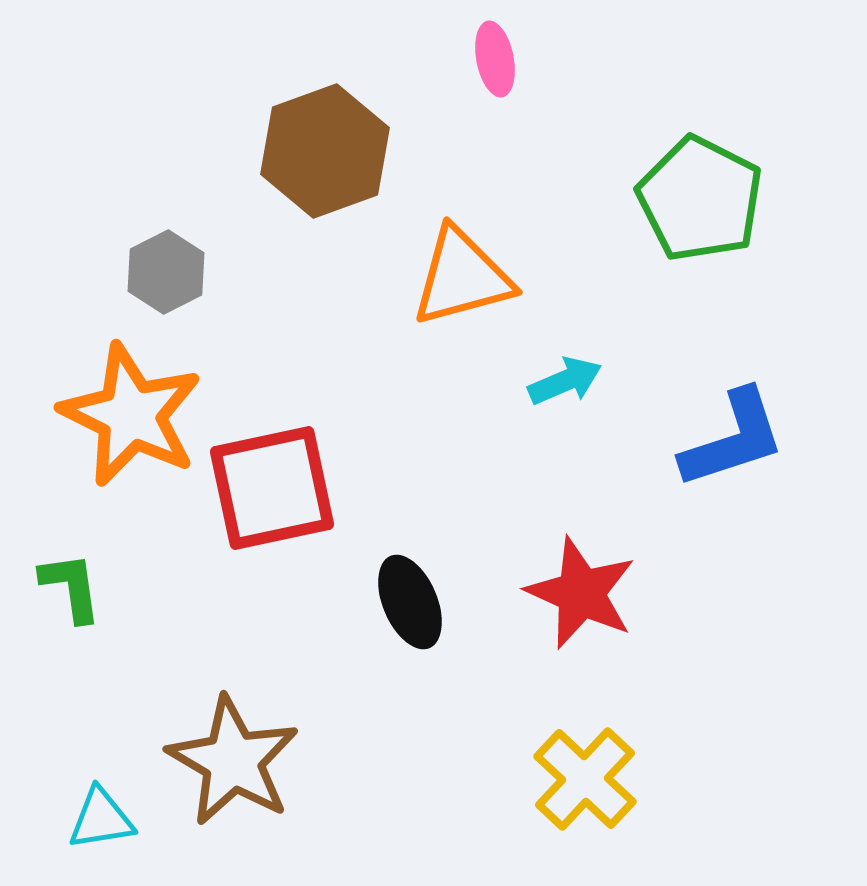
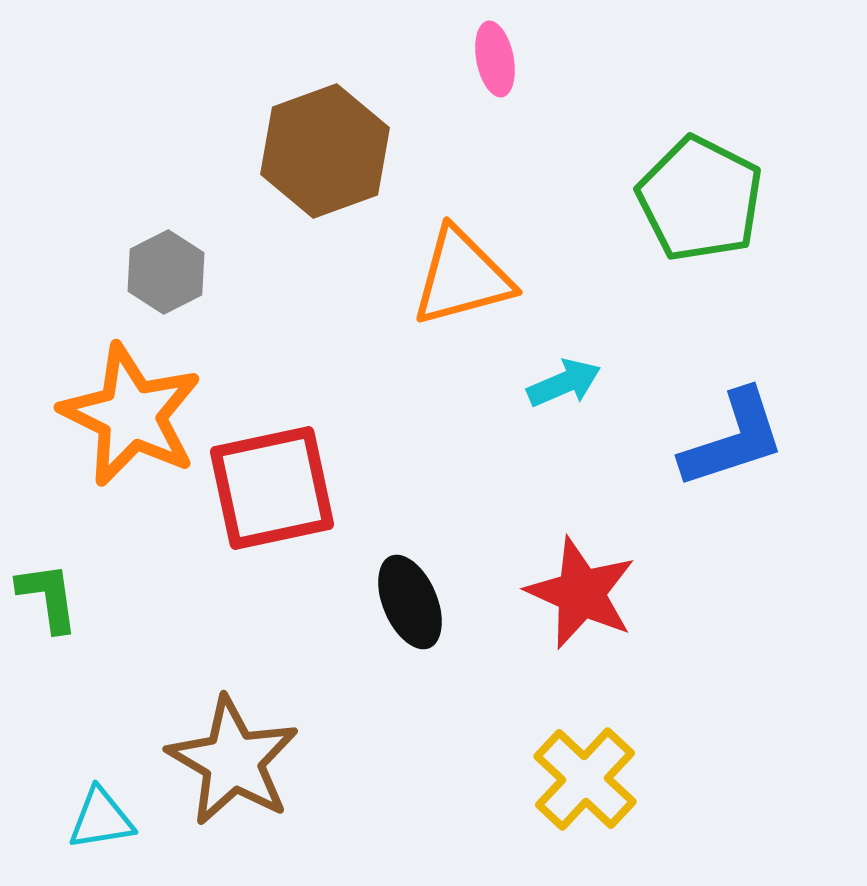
cyan arrow: moved 1 px left, 2 px down
green L-shape: moved 23 px left, 10 px down
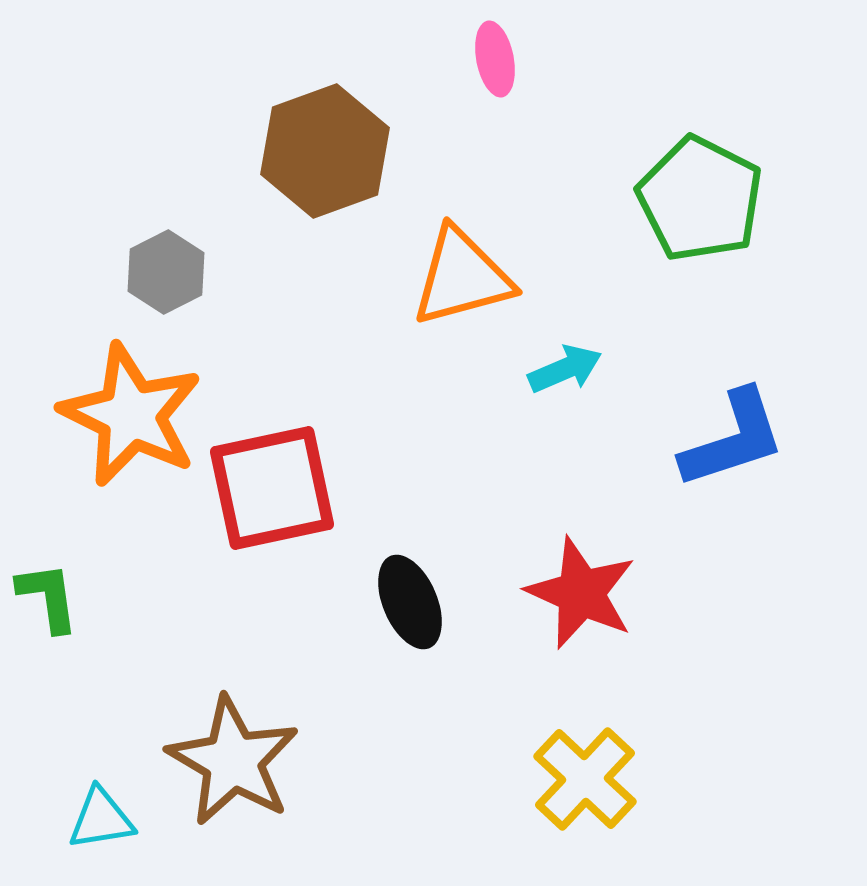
cyan arrow: moved 1 px right, 14 px up
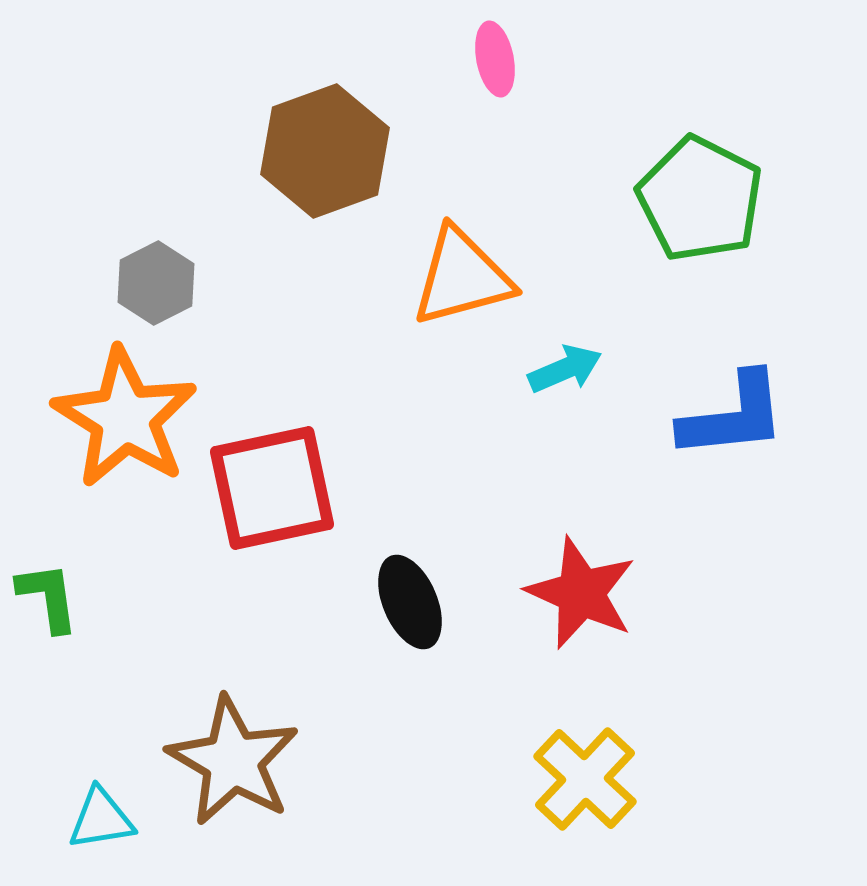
gray hexagon: moved 10 px left, 11 px down
orange star: moved 6 px left, 3 px down; rotated 6 degrees clockwise
blue L-shape: moved 23 px up; rotated 12 degrees clockwise
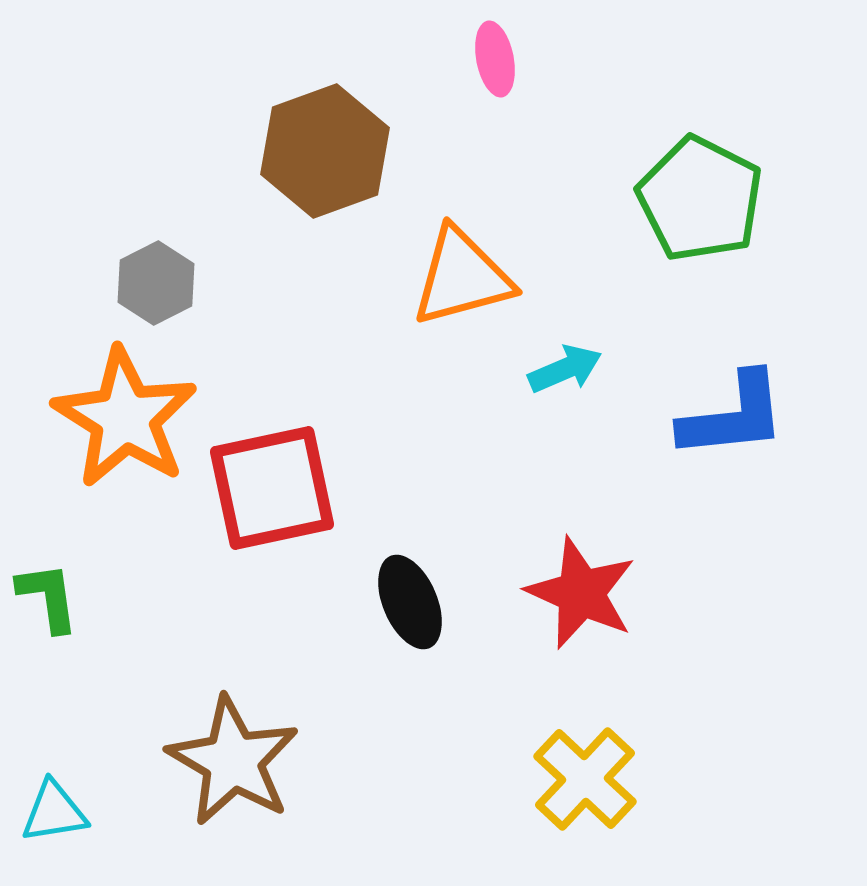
cyan triangle: moved 47 px left, 7 px up
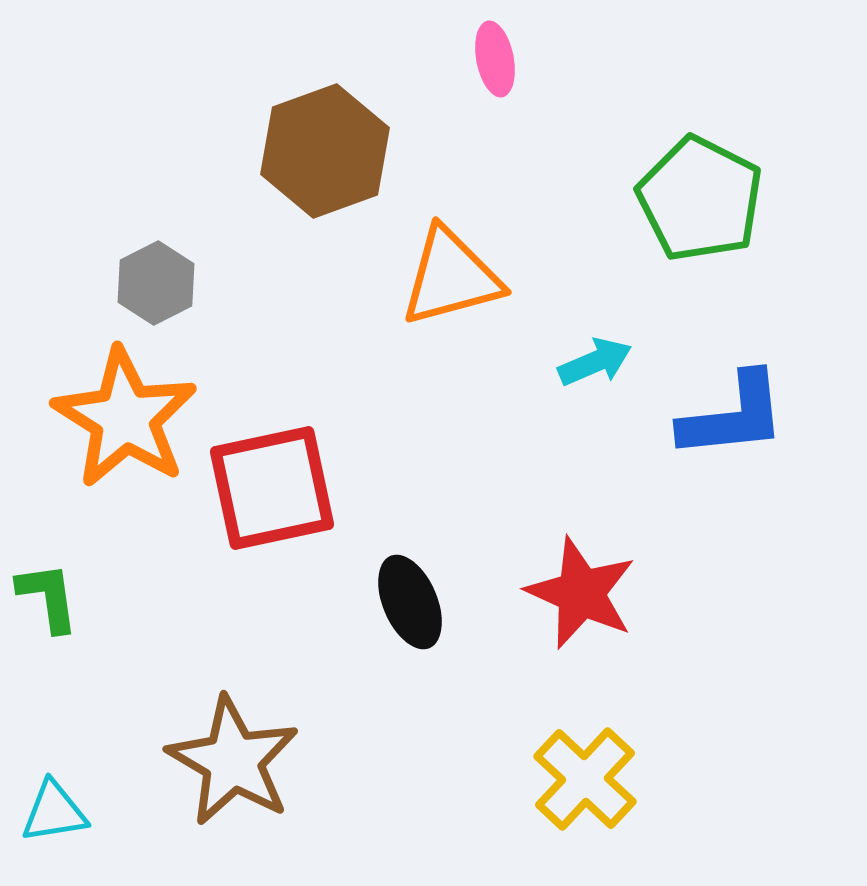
orange triangle: moved 11 px left
cyan arrow: moved 30 px right, 7 px up
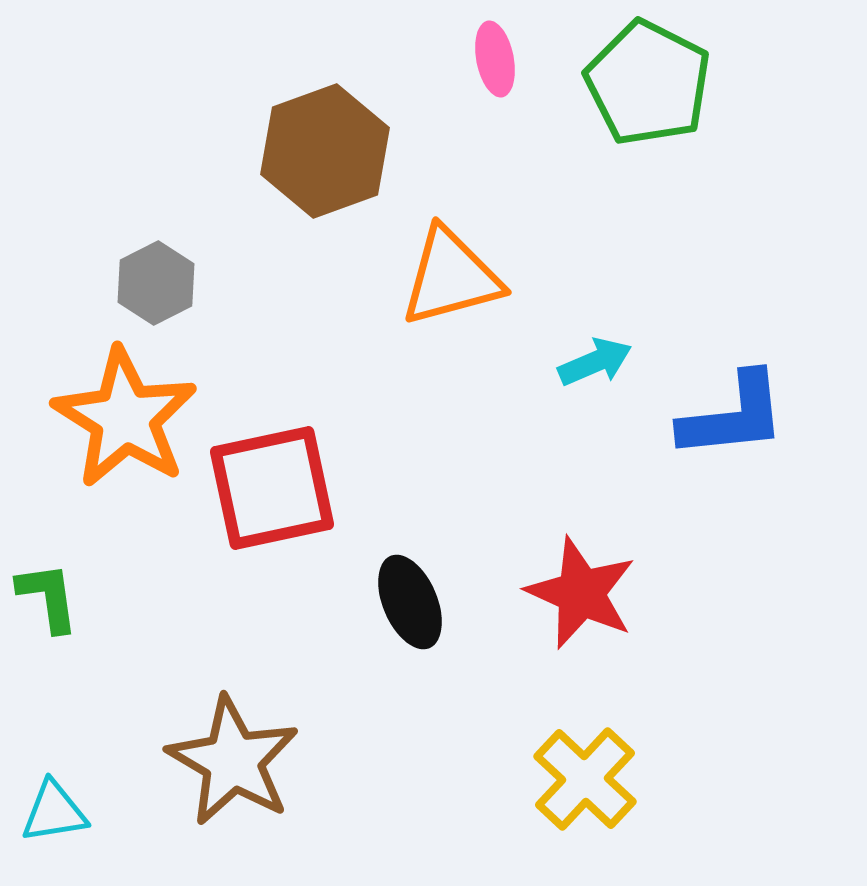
green pentagon: moved 52 px left, 116 px up
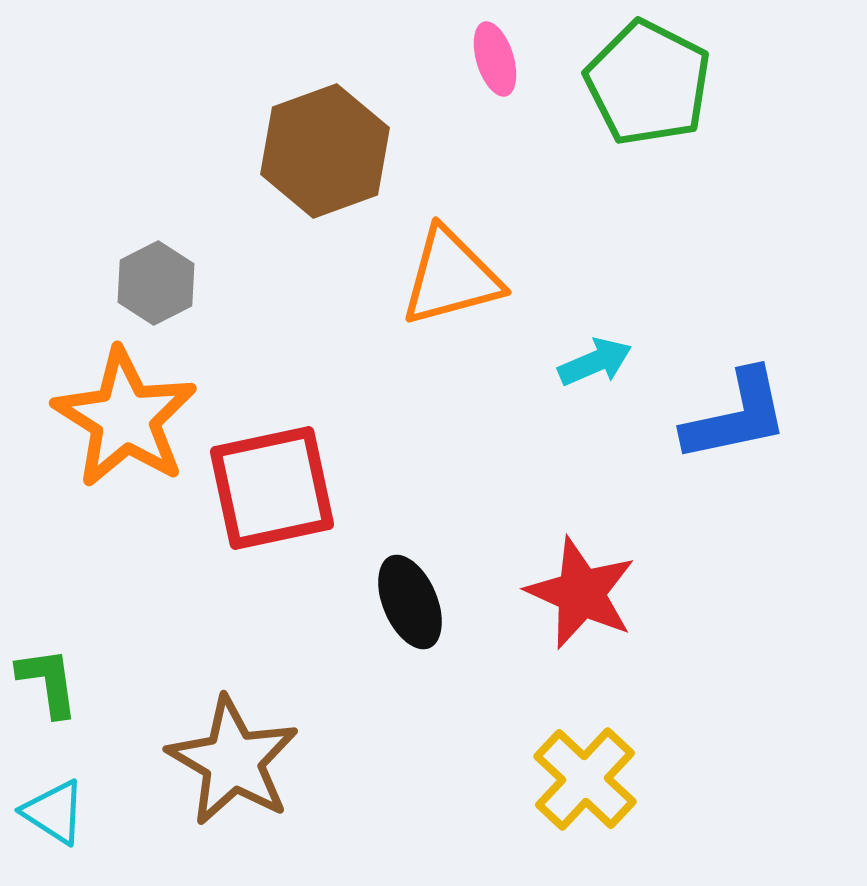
pink ellipse: rotated 6 degrees counterclockwise
blue L-shape: moved 3 px right; rotated 6 degrees counterclockwise
green L-shape: moved 85 px down
cyan triangle: rotated 42 degrees clockwise
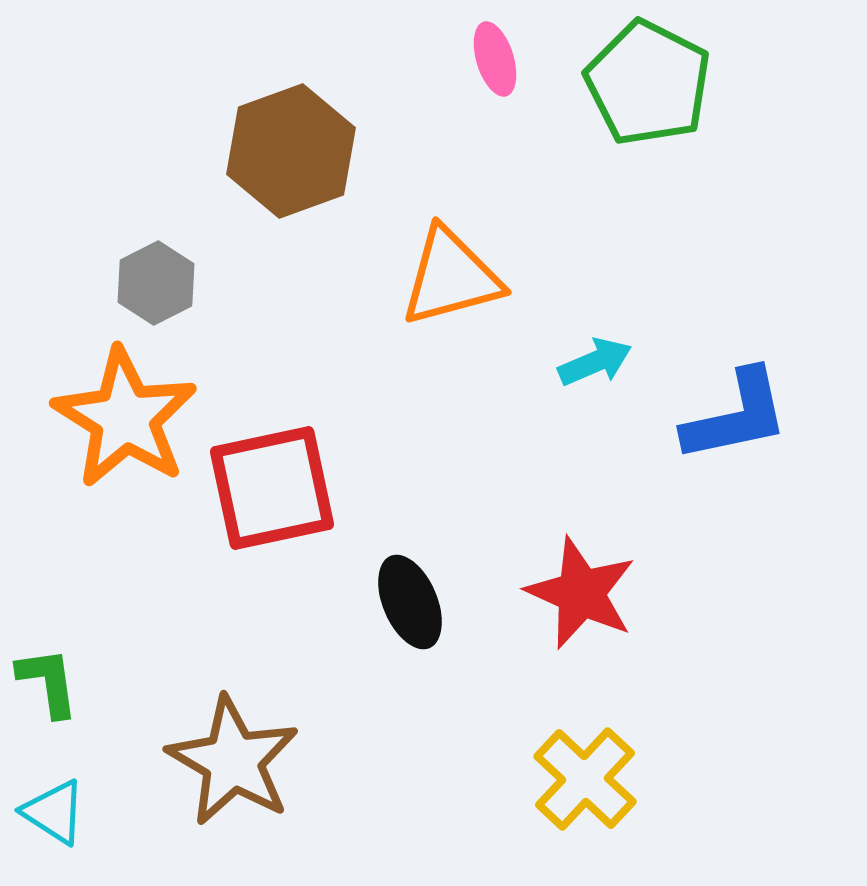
brown hexagon: moved 34 px left
